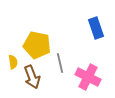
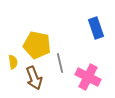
brown arrow: moved 2 px right, 1 px down
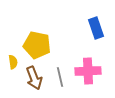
gray line: moved 14 px down
pink cross: moved 6 px up; rotated 30 degrees counterclockwise
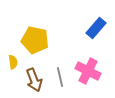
blue rectangle: rotated 60 degrees clockwise
yellow pentagon: moved 2 px left, 5 px up
pink cross: rotated 30 degrees clockwise
brown arrow: moved 2 px down
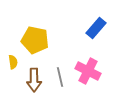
brown arrow: rotated 20 degrees clockwise
